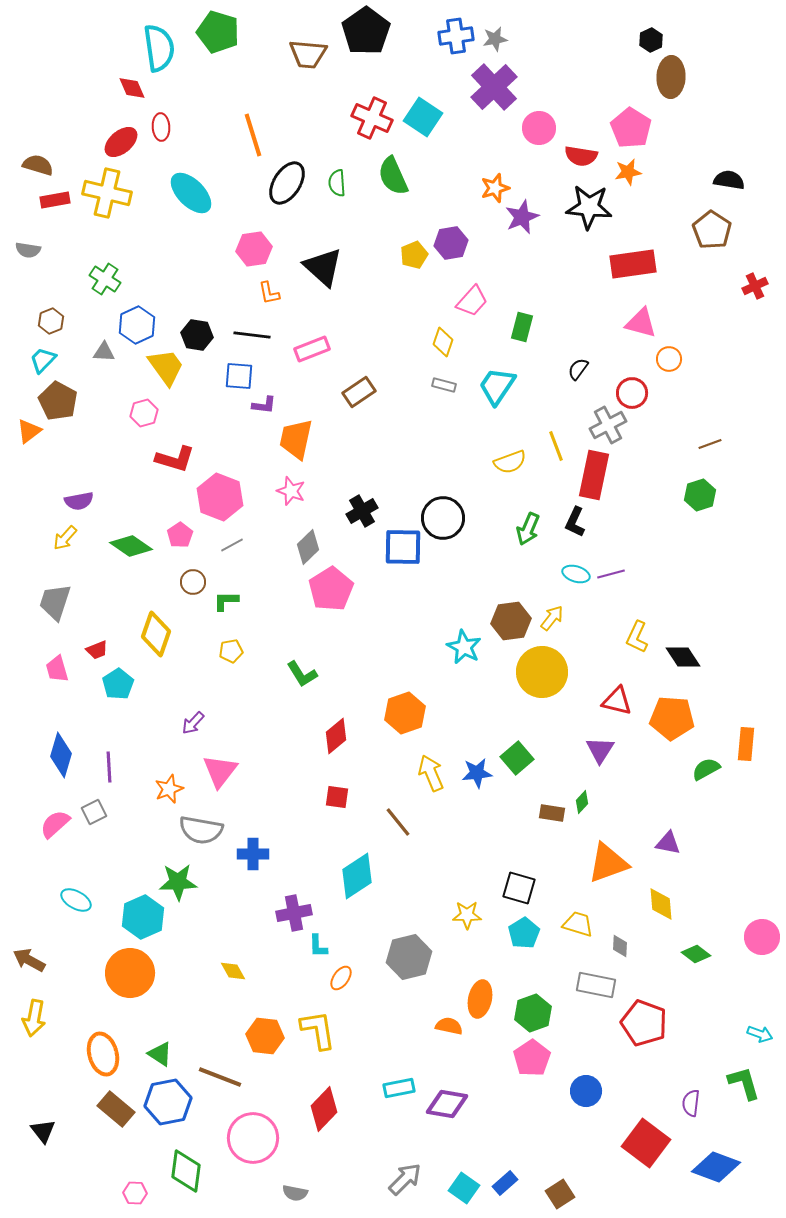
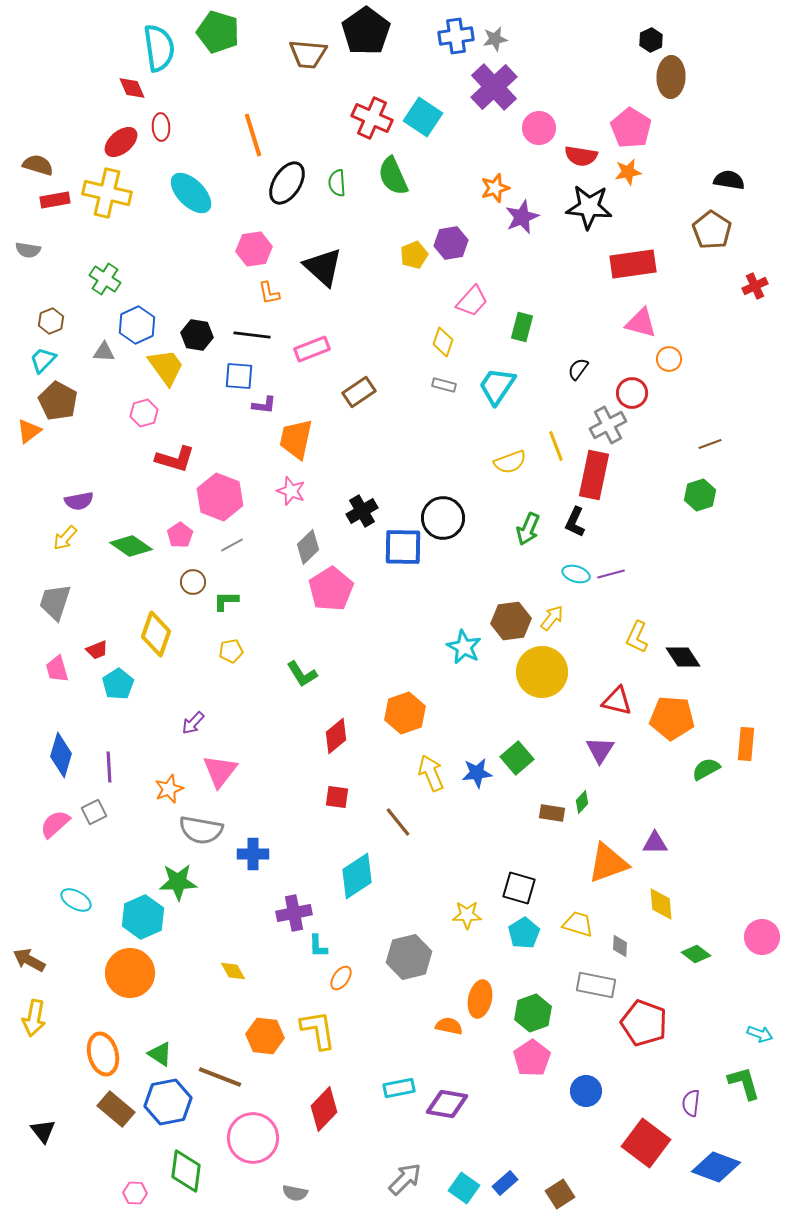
purple triangle at (668, 843): moved 13 px left; rotated 12 degrees counterclockwise
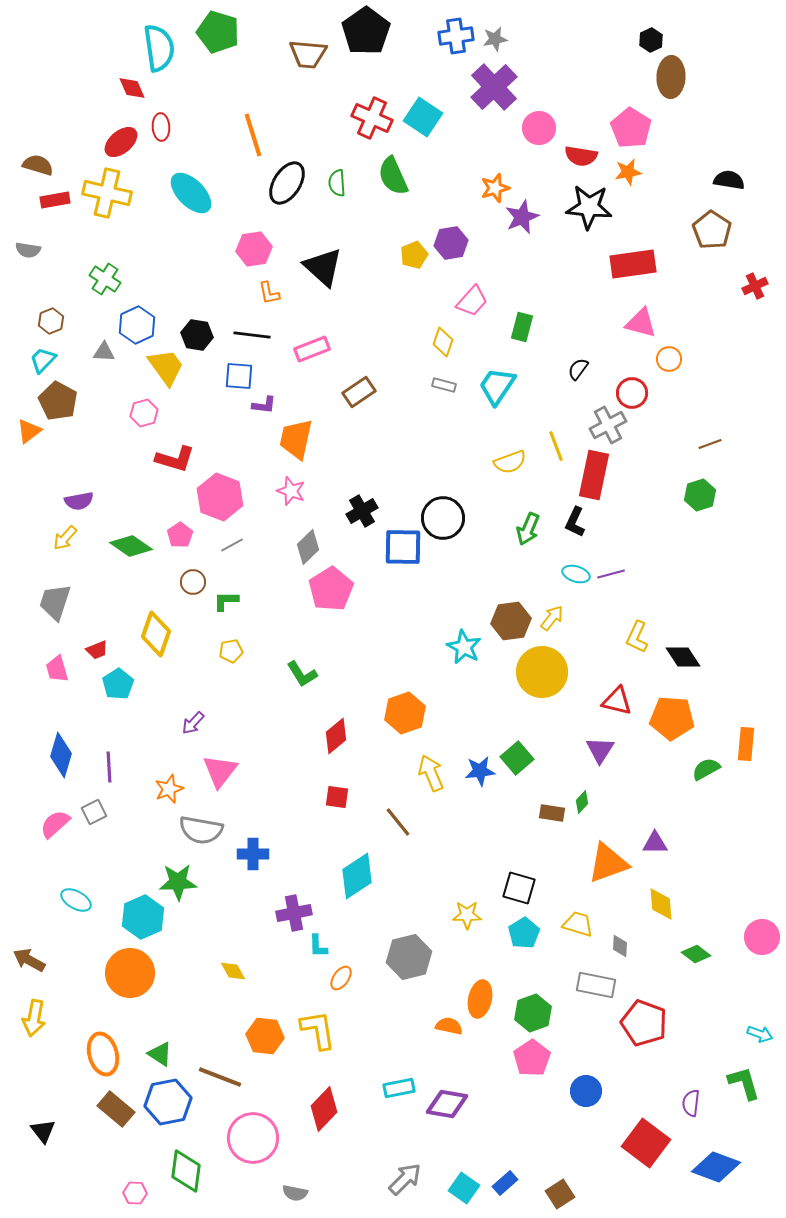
blue star at (477, 773): moved 3 px right, 2 px up
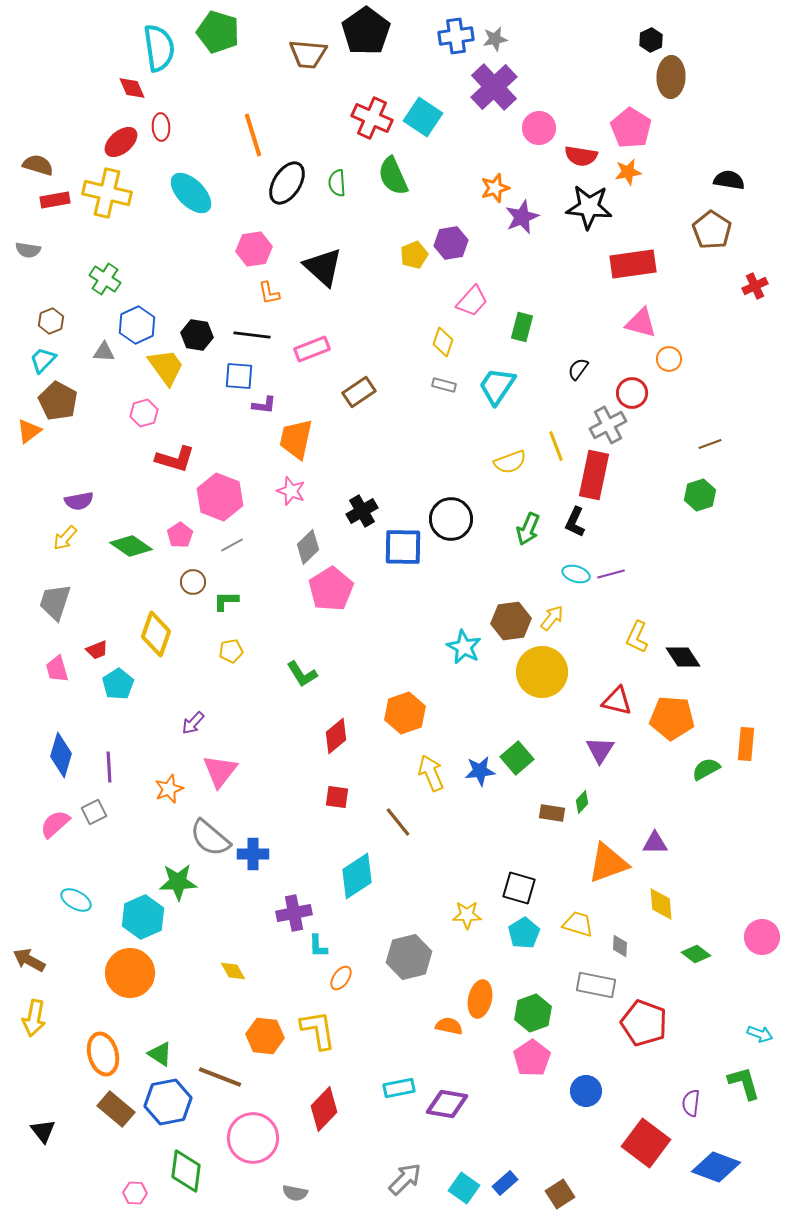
black circle at (443, 518): moved 8 px right, 1 px down
gray semicircle at (201, 830): moved 9 px right, 8 px down; rotated 30 degrees clockwise
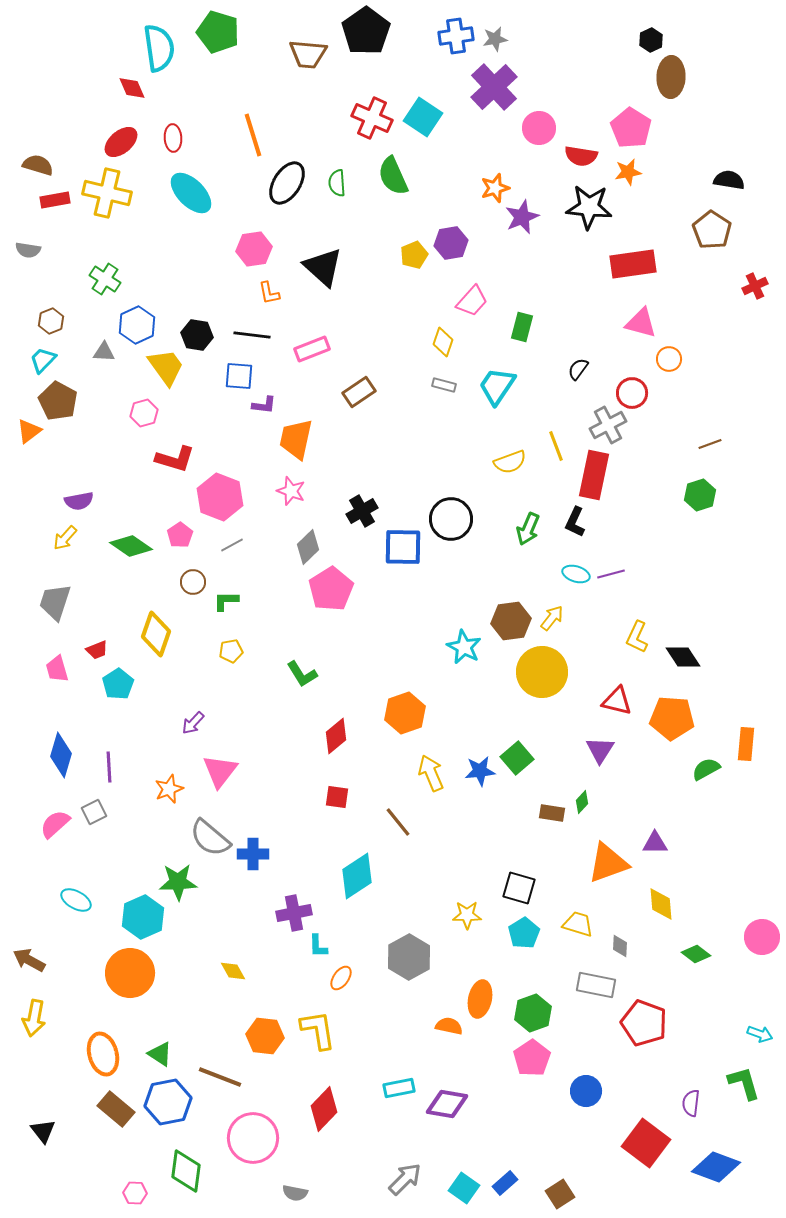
red ellipse at (161, 127): moved 12 px right, 11 px down
gray hexagon at (409, 957): rotated 15 degrees counterclockwise
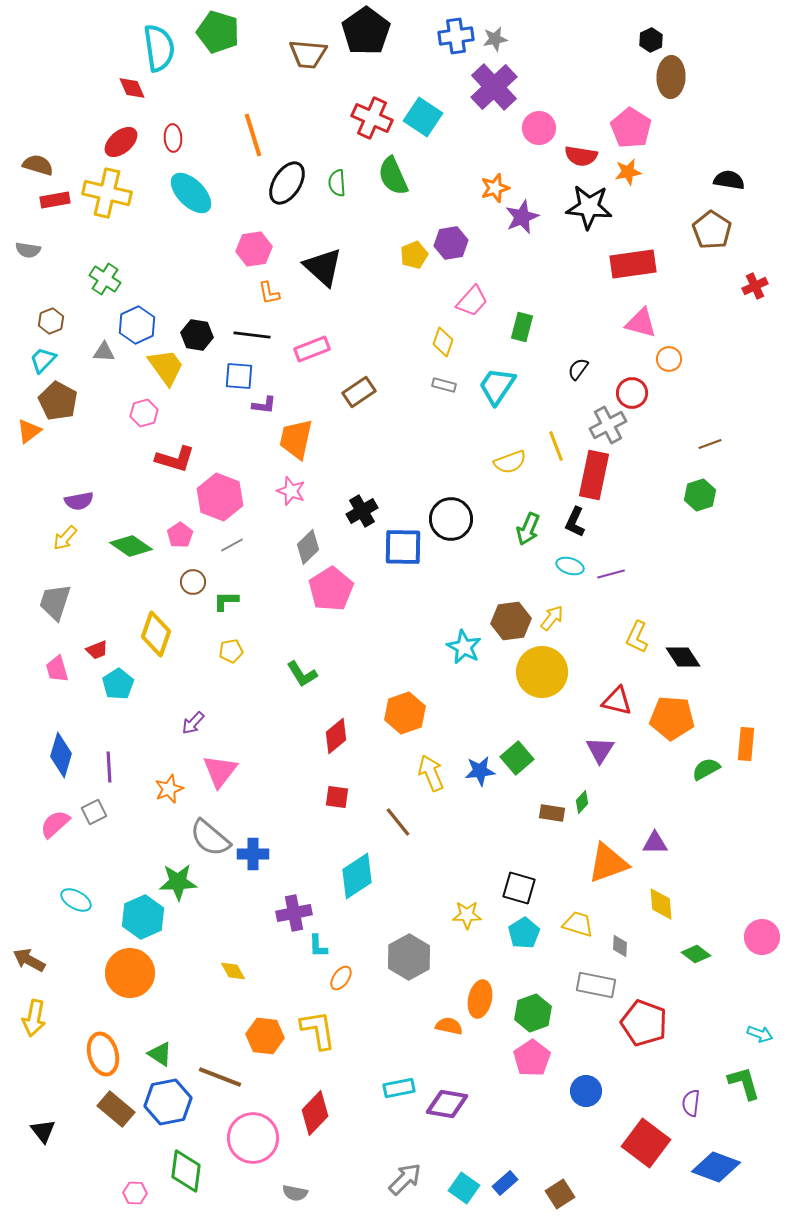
cyan ellipse at (576, 574): moved 6 px left, 8 px up
red diamond at (324, 1109): moved 9 px left, 4 px down
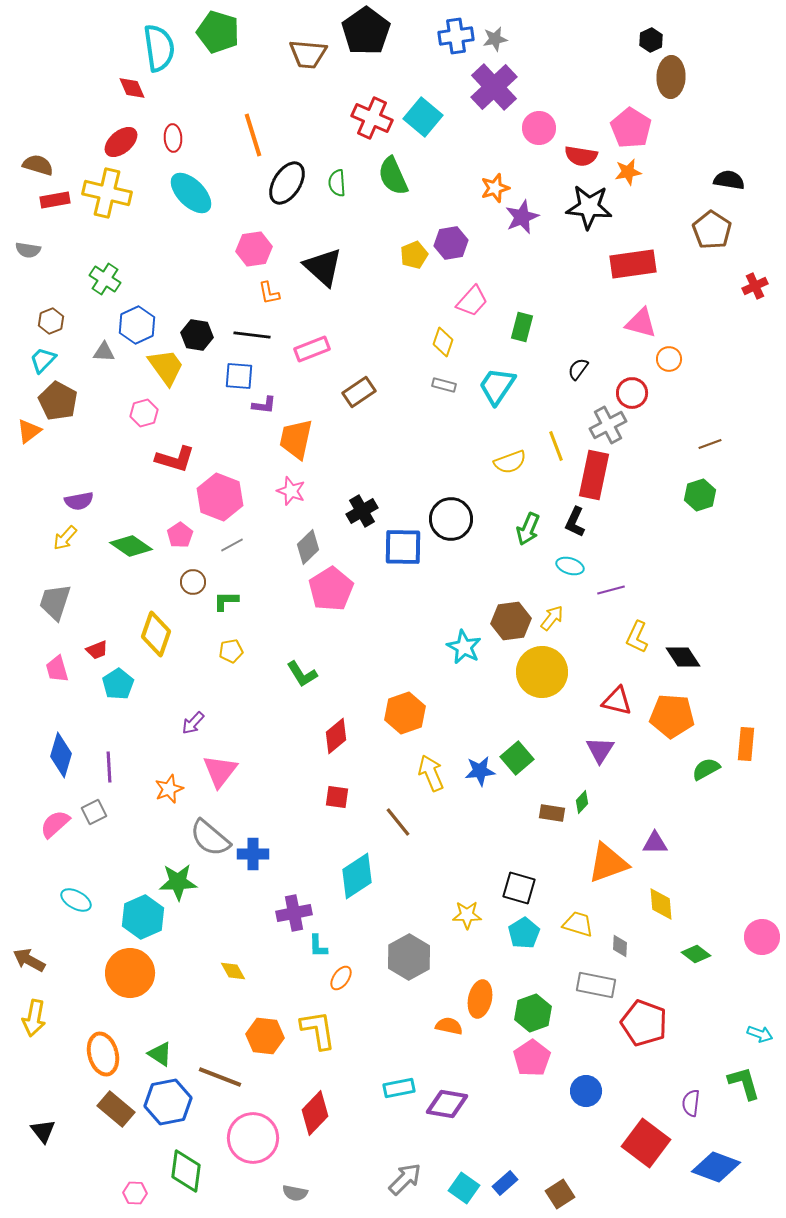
cyan square at (423, 117): rotated 6 degrees clockwise
purple line at (611, 574): moved 16 px down
orange pentagon at (672, 718): moved 2 px up
